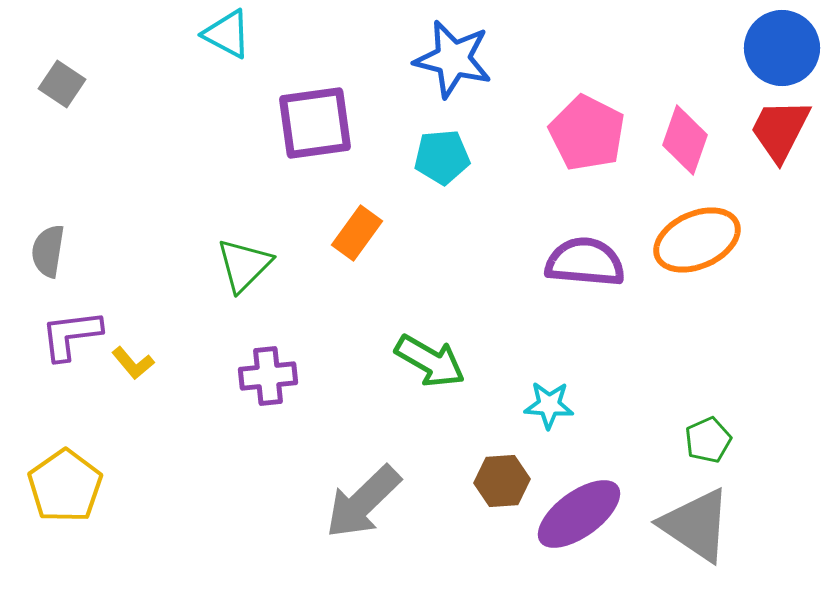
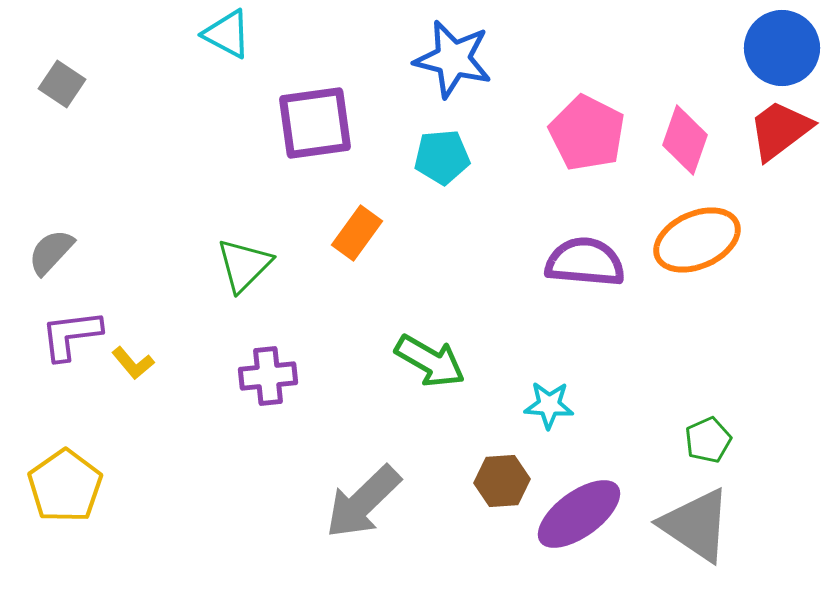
red trapezoid: rotated 26 degrees clockwise
gray semicircle: moved 3 px right, 1 px down; rotated 34 degrees clockwise
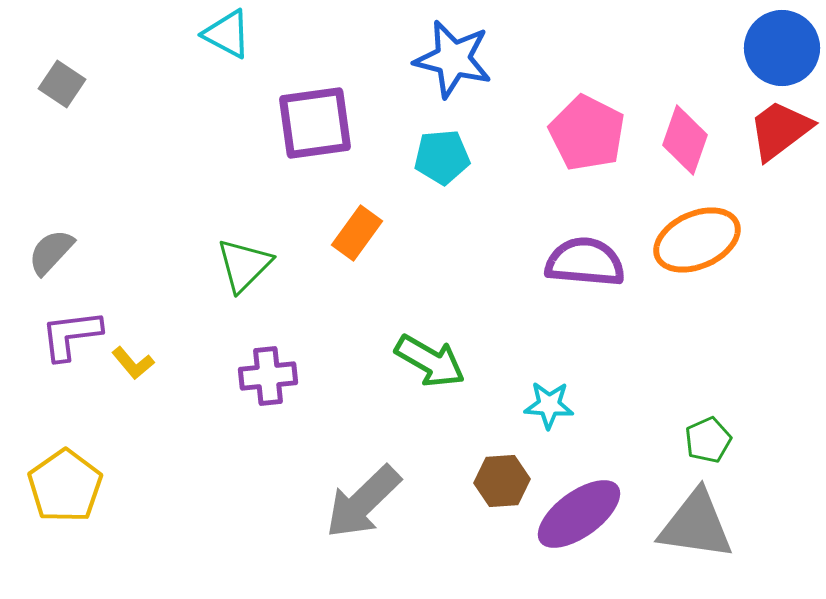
gray triangle: rotated 26 degrees counterclockwise
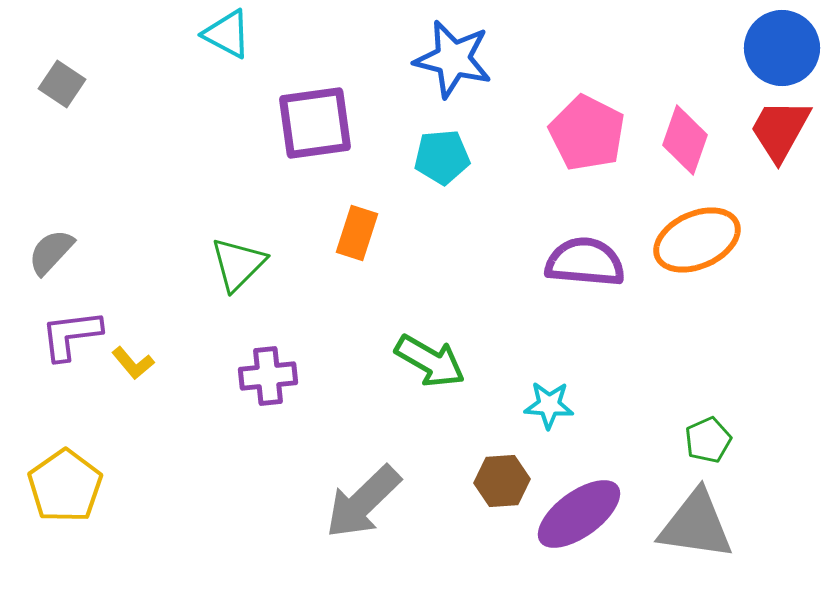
red trapezoid: rotated 24 degrees counterclockwise
orange rectangle: rotated 18 degrees counterclockwise
green triangle: moved 6 px left, 1 px up
